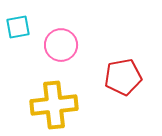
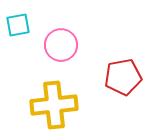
cyan square: moved 2 px up
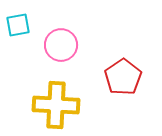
red pentagon: rotated 24 degrees counterclockwise
yellow cross: moved 2 px right; rotated 9 degrees clockwise
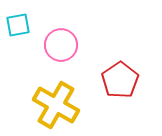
red pentagon: moved 3 px left, 3 px down
yellow cross: rotated 27 degrees clockwise
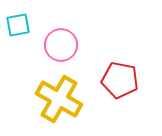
red pentagon: rotated 27 degrees counterclockwise
yellow cross: moved 3 px right, 6 px up
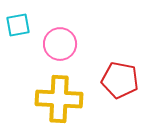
pink circle: moved 1 px left, 1 px up
yellow cross: rotated 27 degrees counterclockwise
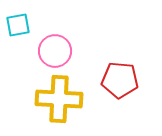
pink circle: moved 5 px left, 7 px down
red pentagon: rotated 6 degrees counterclockwise
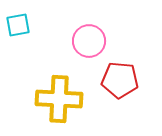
pink circle: moved 34 px right, 10 px up
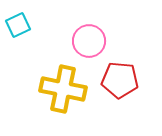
cyan square: rotated 15 degrees counterclockwise
yellow cross: moved 4 px right, 10 px up; rotated 9 degrees clockwise
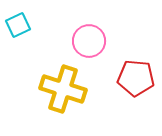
red pentagon: moved 16 px right, 2 px up
yellow cross: rotated 6 degrees clockwise
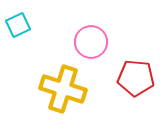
pink circle: moved 2 px right, 1 px down
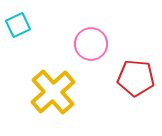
pink circle: moved 2 px down
yellow cross: moved 10 px left, 3 px down; rotated 30 degrees clockwise
